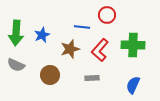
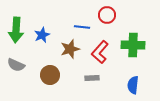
green arrow: moved 3 px up
red L-shape: moved 2 px down
blue semicircle: rotated 18 degrees counterclockwise
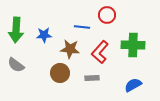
blue star: moved 2 px right; rotated 21 degrees clockwise
brown star: rotated 24 degrees clockwise
gray semicircle: rotated 12 degrees clockwise
brown circle: moved 10 px right, 2 px up
blue semicircle: rotated 54 degrees clockwise
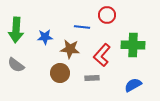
blue star: moved 1 px right, 2 px down
red L-shape: moved 2 px right, 3 px down
